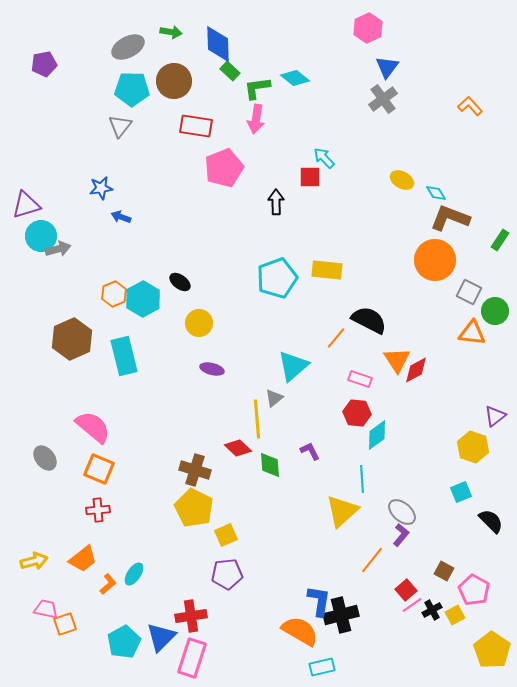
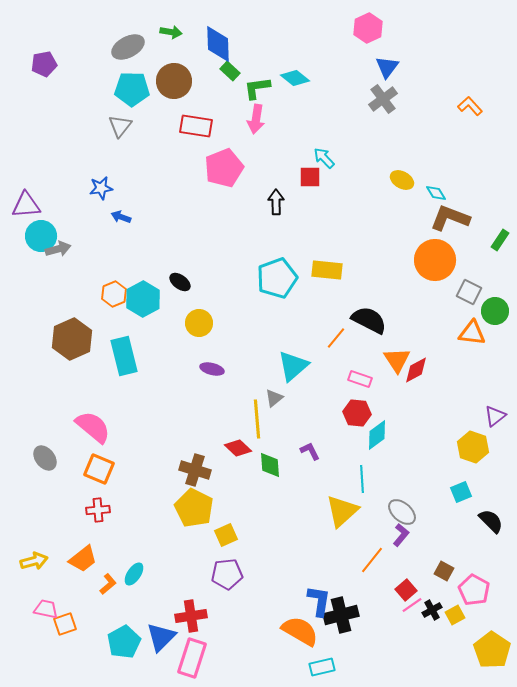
purple triangle at (26, 205): rotated 12 degrees clockwise
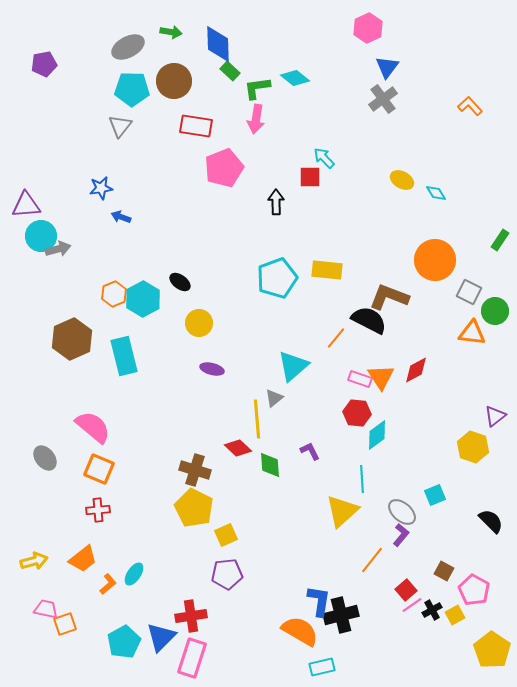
brown L-shape at (450, 218): moved 61 px left, 79 px down
orange triangle at (397, 360): moved 16 px left, 17 px down
cyan square at (461, 492): moved 26 px left, 3 px down
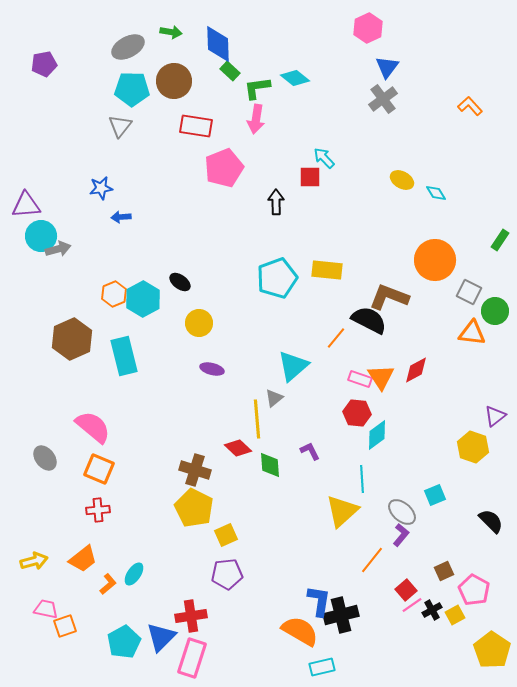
blue arrow at (121, 217): rotated 24 degrees counterclockwise
brown square at (444, 571): rotated 36 degrees clockwise
orange square at (65, 624): moved 2 px down
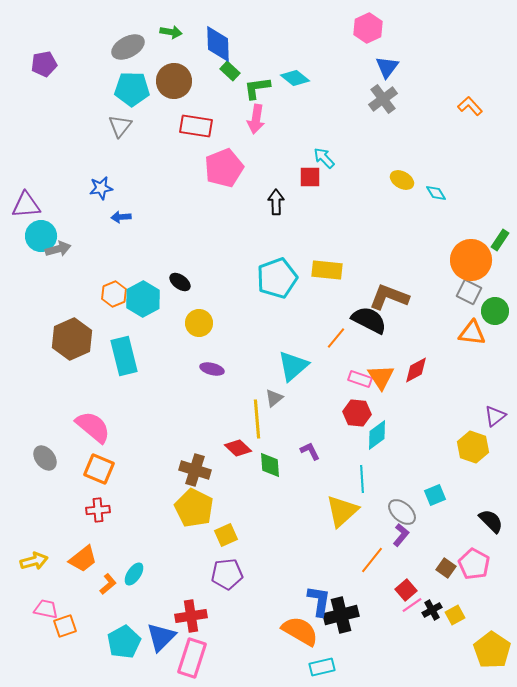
orange circle at (435, 260): moved 36 px right
brown square at (444, 571): moved 2 px right, 3 px up; rotated 30 degrees counterclockwise
pink pentagon at (474, 590): moved 26 px up
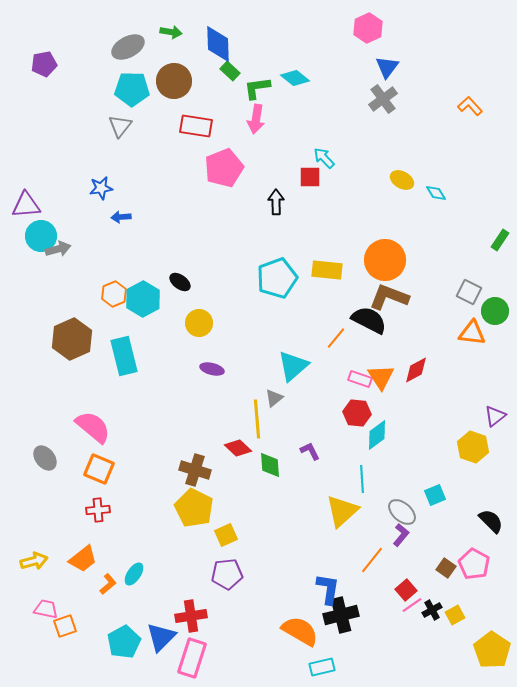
orange circle at (471, 260): moved 86 px left
blue L-shape at (319, 601): moved 9 px right, 12 px up
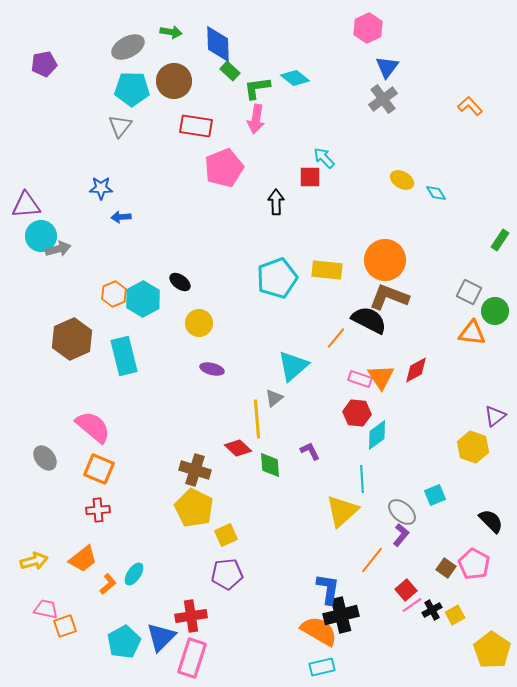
blue star at (101, 188): rotated 10 degrees clockwise
orange semicircle at (300, 631): moved 19 px right
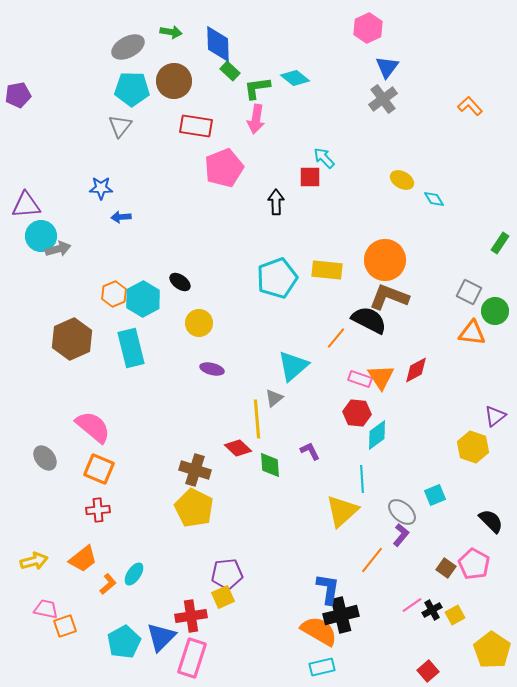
purple pentagon at (44, 64): moved 26 px left, 31 px down
cyan diamond at (436, 193): moved 2 px left, 6 px down
green rectangle at (500, 240): moved 3 px down
cyan rectangle at (124, 356): moved 7 px right, 8 px up
yellow square at (226, 535): moved 3 px left, 62 px down
red square at (406, 590): moved 22 px right, 81 px down
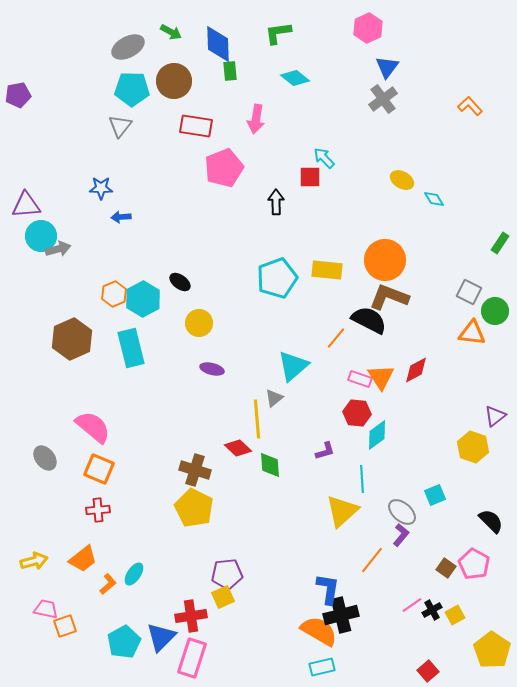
green arrow at (171, 32): rotated 20 degrees clockwise
green rectangle at (230, 71): rotated 42 degrees clockwise
green L-shape at (257, 88): moved 21 px right, 55 px up
purple L-shape at (310, 451): moved 15 px right; rotated 100 degrees clockwise
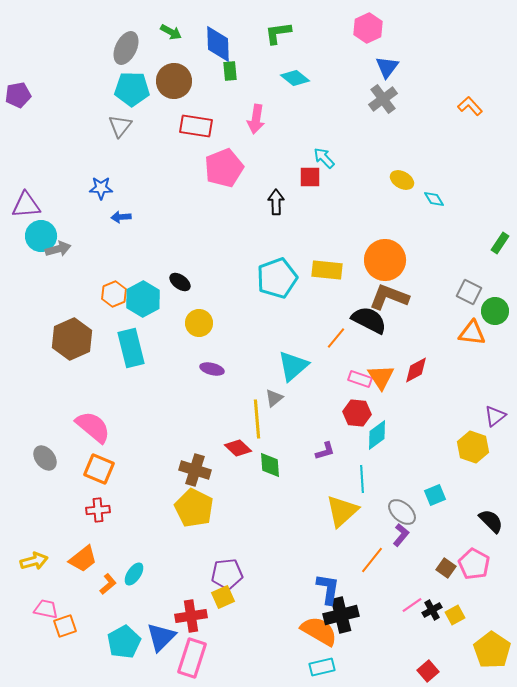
gray ellipse at (128, 47): moved 2 px left, 1 px down; rotated 36 degrees counterclockwise
